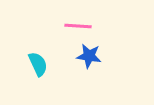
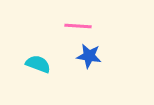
cyan semicircle: rotated 45 degrees counterclockwise
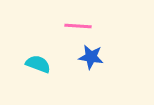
blue star: moved 2 px right, 1 px down
